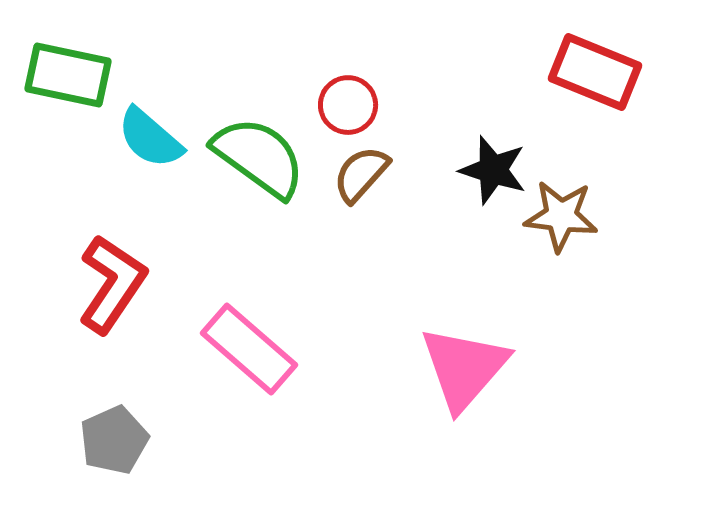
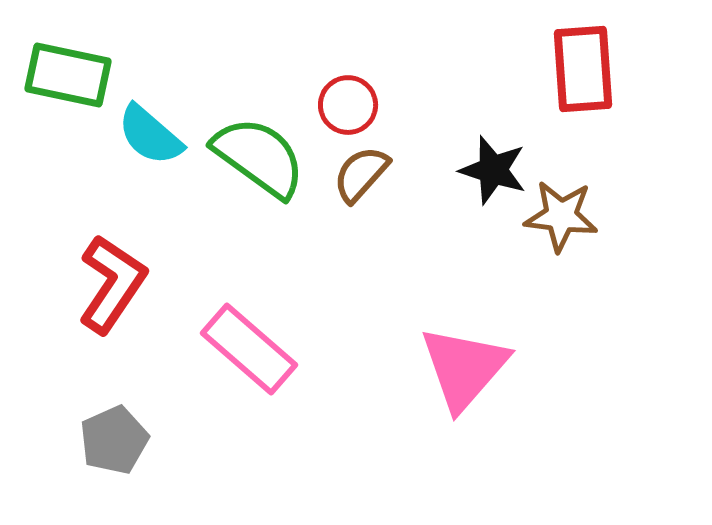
red rectangle: moved 12 px left, 3 px up; rotated 64 degrees clockwise
cyan semicircle: moved 3 px up
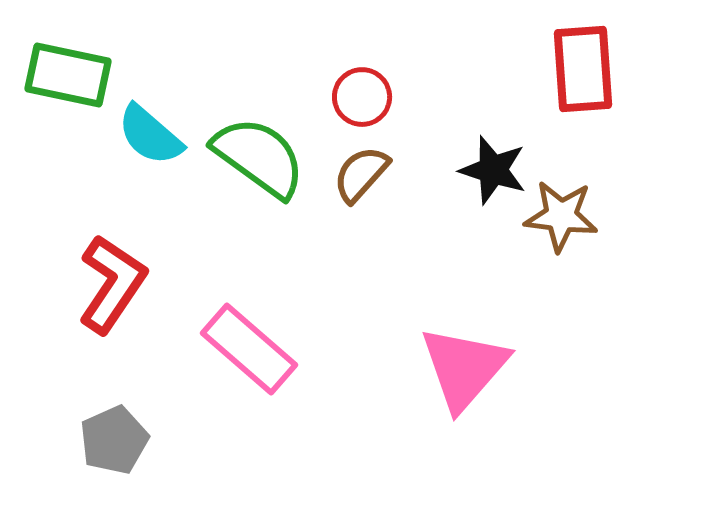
red circle: moved 14 px right, 8 px up
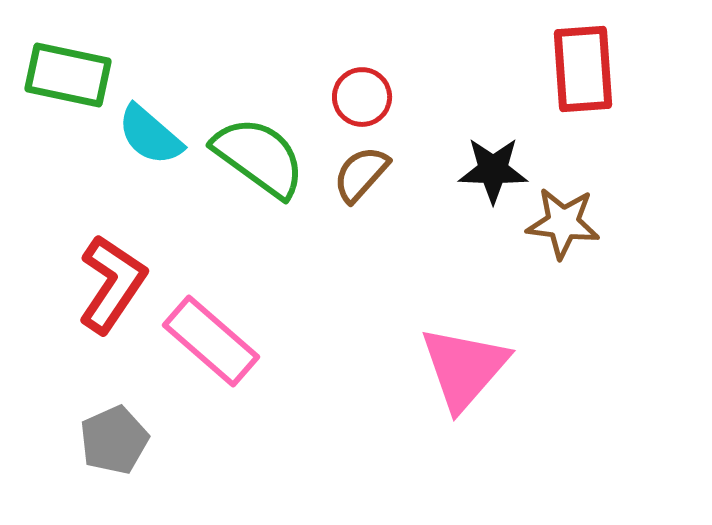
black star: rotated 16 degrees counterclockwise
brown star: moved 2 px right, 7 px down
pink rectangle: moved 38 px left, 8 px up
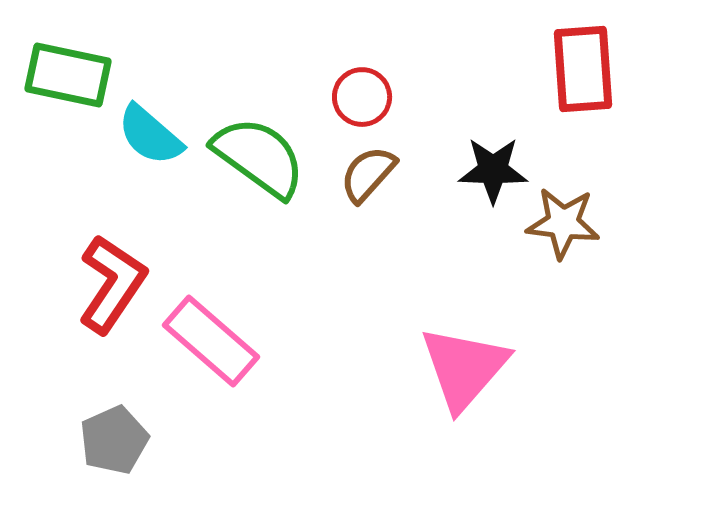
brown semicircle: moved 7 px right
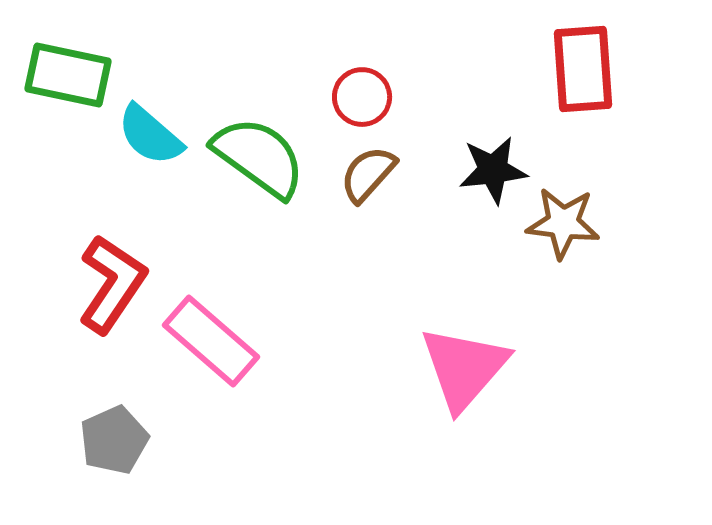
black star: rotated 8 degrees counterclockwise
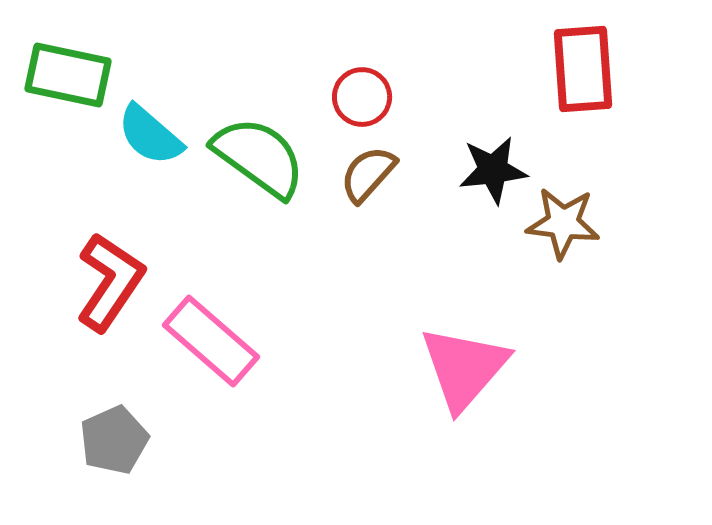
red L-shape: moved 2 px left, 2 px up
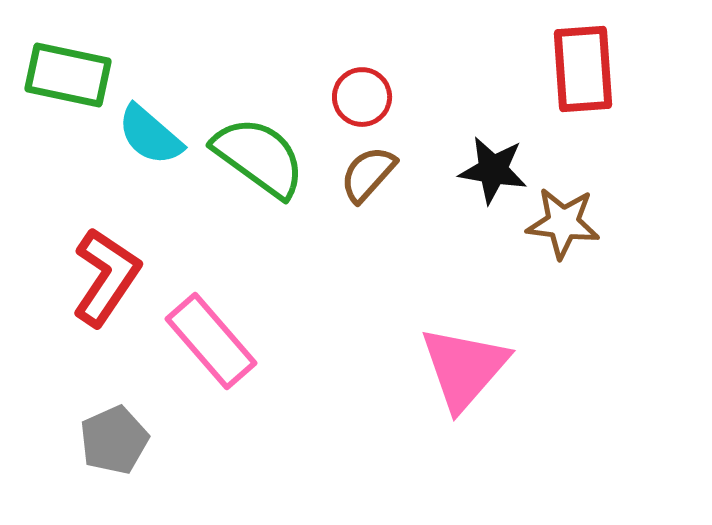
black star: rotated 16 degrees clockwise
red L-shape: moved 4 px left, 5 px up
pink rectangle: rotated 8 degrees clockwise
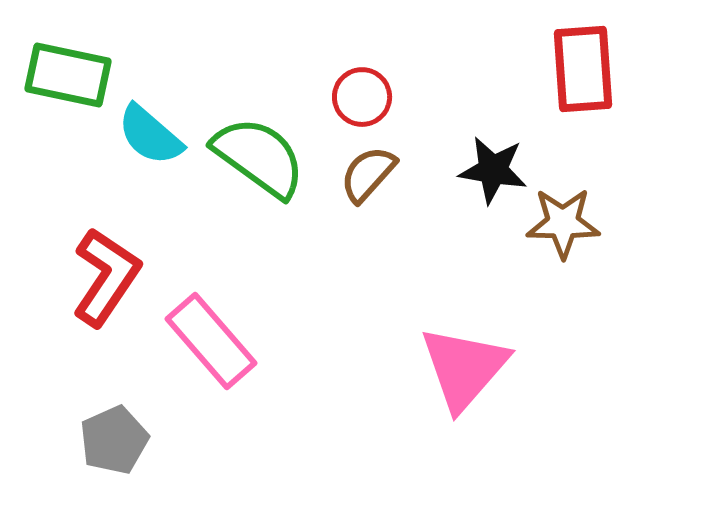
brown star: rotated 6 degrees counterclockwise
